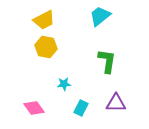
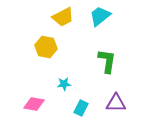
yellow trapezoid: moved 19 px right, 3 px up
pink diamond: moved 4 px up; rotated 45 degrees counterclockwise
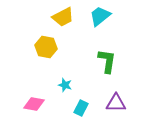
cyan star: moved 1 px right, 1 px down; rotated 24 degrees clockwise
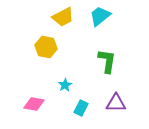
cyan star: rotated 24 degrees clockwise
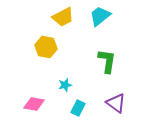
cyan star: rotated 16 degrees clockwise
purple triangle: rotated 35 degrees clockwise
cyan rectangle: moved 3 px left
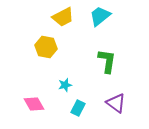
pink diamond: rotated 50 degrees clockwise
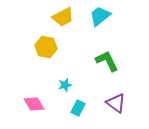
green L-shape: rotated 35 degrees counterclockwise
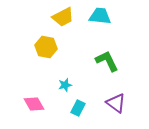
cyan trapezoid: rotated 45 degrees clockwise
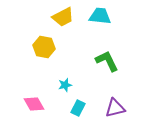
yellow hexagon: moved 2 px left
purple triangle: moved 1 px left, 5 px down; rotated 50 degrees counterclockwise
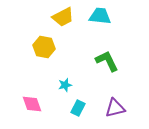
pink diamond: moved 2 px left; rotated 10 degrees clockwise
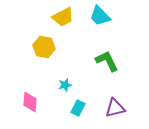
cyan trapezoid: rotated 140 degrees counterclockwise
pink diamond: moved 2 px left, 2 px up; rotated 25 degrees clockwise
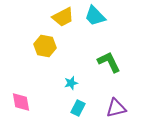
cyan trapezoid: moved 5 px left
yellow hexagon: moved 1 px right, 1 px up
green L-shape: moved 2 px right, 1 px down
cyan star: moved 6 px right, 2 px up
pink diamond: moved 9 px left; rotated 15 degrees counterclockwise
purple triangle: moved 1 px right
